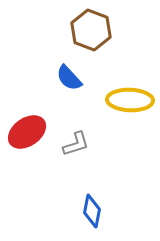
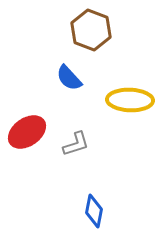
blue diamond: moved 2 px right
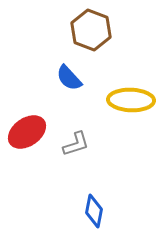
yellow ellipse: moved 1 px right
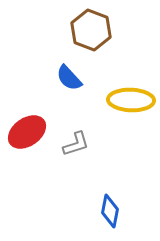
blue diamond: moved 16 px right
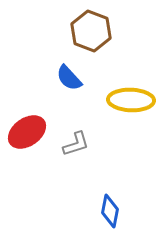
brown hexagon: moved 1 px down
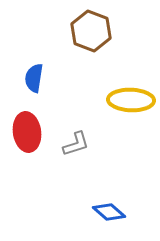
blue semicircle: moved 35 px left; rotated 52 degrees clockwise
red ellipse: rotated 63 degrees counterclockwise
blue diamond: moved 1 px left, 1 px down; rotated 60 degrees counterclockwise
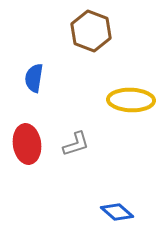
red ellipse: moved 12 px down
blue diamond: moved 8 px right
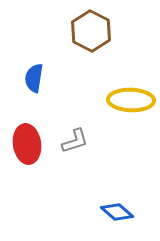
brown hexagon: rotated 6 degrees clockwise
gray L-shape: moved 1 px left, 3 px up
